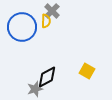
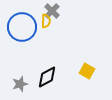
gray star: moved 15 px left, 5 px up
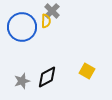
gray star: moved 2 px right, 3 px up
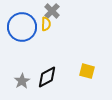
yellow semicircle: moved 3 px down
yellow square: rotated 14 degrees counterclockwise
gray star: rotated 14 degrees counterclockwise
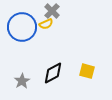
yellow semicircle: rotated 64 degrees clockwise
black diamond: moved 6 px right, 4 px up
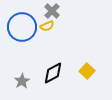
yellow semicircle: moved 1 px right, 2 px down
yellow square: rotated 28 degrees clockwise
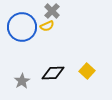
black diamond: rotated 25 degrees clockwise
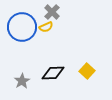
gray cross: moved 1 px down
yellow semicircle: moved 1 px left, 1 px down
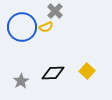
gray cross: moved 3 px right, 1 px up
gray star: moved 1 px left
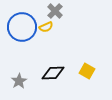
yellow square: rotated 14 degrees counterclockwise
gray star: moved 2 px left
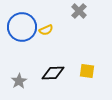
gray cross: moved 24 px right
yellow semicircle: moved 3 px down
yellow square: rotated 21 degrees counterclockwise
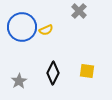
black diamond: rotated 60 degrees counterclockwise
